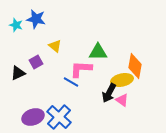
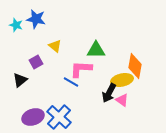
green triangle: moved 2 px left, 2 px up
black triangle: moved 2 px right, 7 px down; rotated 14 degrees counterclockwise
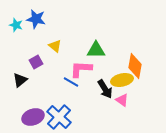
black arrow: moved 4 px left, 4 px up; rotated 60 degrees counterclockwise
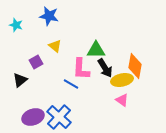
blue star: moved 13 px right, 3 px up
pink L-shape: rotated 90 degrees counterclockwise
blue line: moved 2 px down
black arrow: moved 21 px up
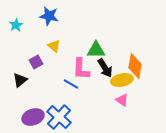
cyan star: rotated 24 degrees clockwise
yellow triangle: moved 1 px left
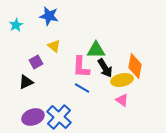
pink L-shape: moved 2 px up
black triangle: moved 6 px right, 2 px down; rotated 14 degrees clockwise
blue line: moved 11 px right, 4 px down
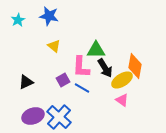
cyan star: moved 2 px right, 5 px up
purple square: moved 27 px right, 18 px down
yellow ellipse: rotated 20 degrees counterclockwise
purple ellipse: moved 1 px up
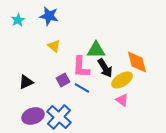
orange diamond: moved 2 px right, 4 px up; rotated 25 degrees counterclockwise
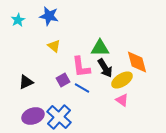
green triangle: moved 4 px right, 2 px up
pink L-shape: rotated 10 degrees counterclockwise
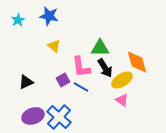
blue line: moved 1 px left, 1 px up
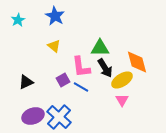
blue star: moved 6 px right; rotated 18 degrees clockwise
pink triangle: rotated 24 degrees clockwise
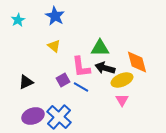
black arrow: rotated 138 degrees clockwise
yellow ellipse: rotated 10 degrees clockwise
